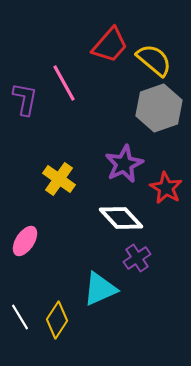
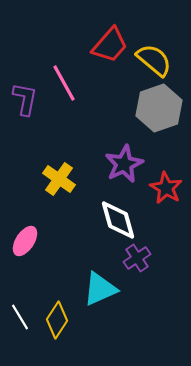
white diamond: moved 3 px left, 2 px down; rotated 27 degrees clockwise
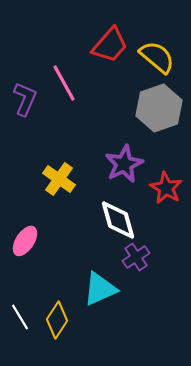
yellow semicircle: moved 3 px right, 3 px up
purple L-shape: rotated 12 degrees clockwise
purple cross: moved 1 px left, 1 px up
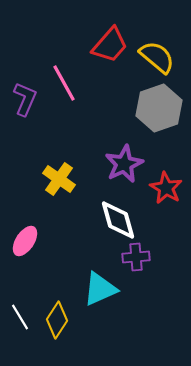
purple cross: rotated 28 degrees clockwise
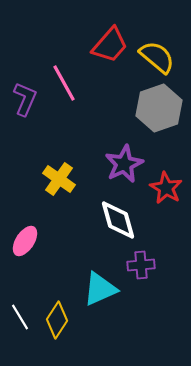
purple cross: moved 5 px right, 8 px down
